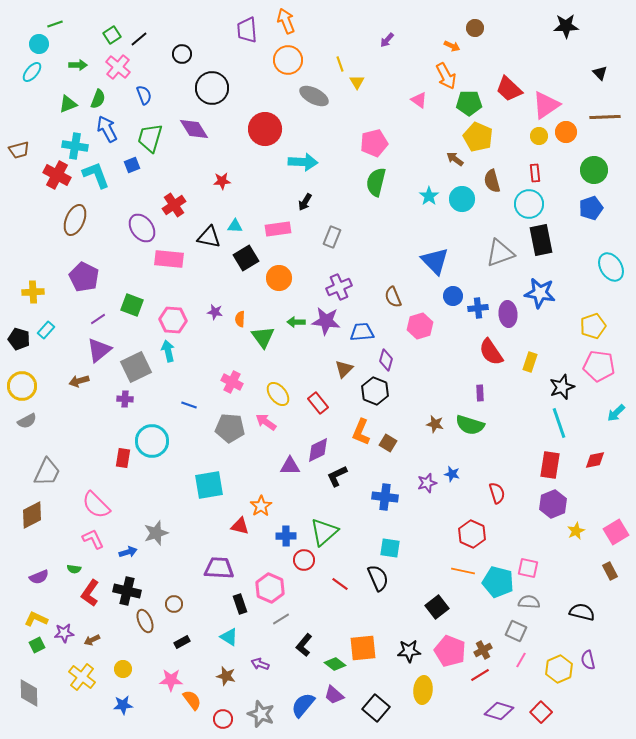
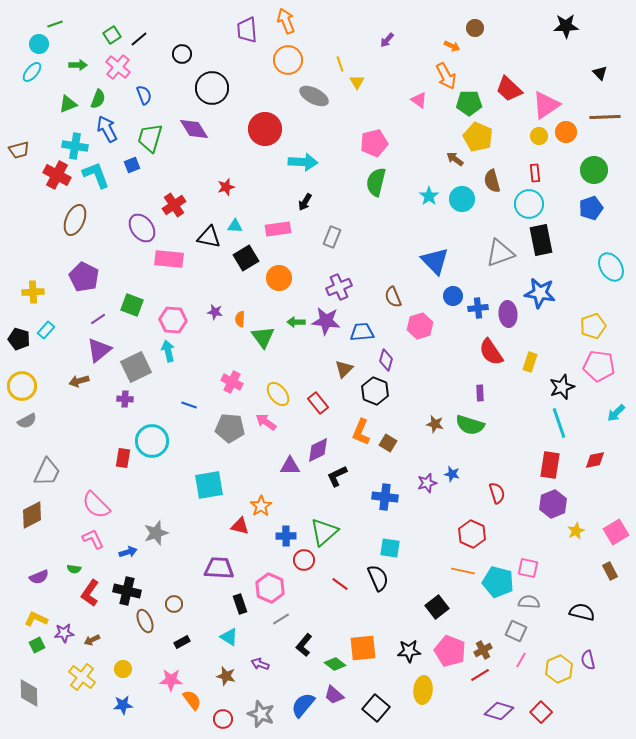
red star at (222, 181): moved 4 px right, 6 px down; rotated 12 degrees counterclockwise
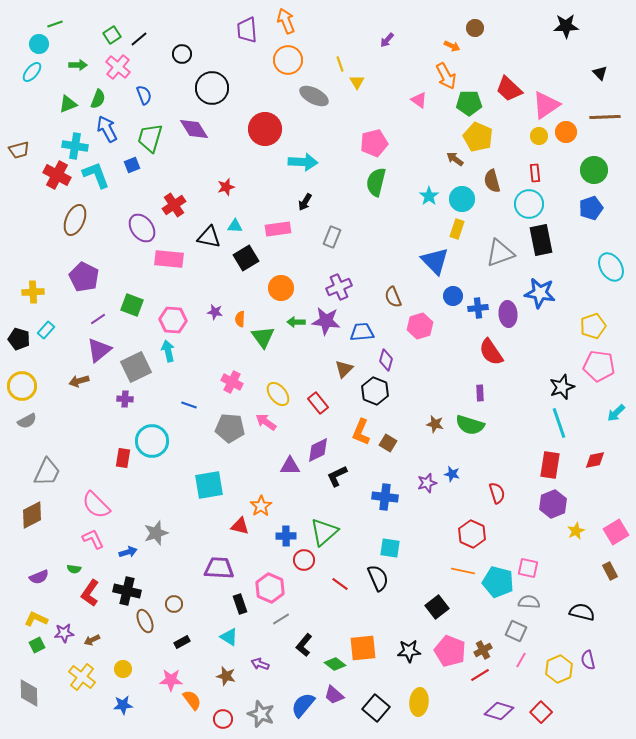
orange circle at (279, 278): moved 2 px right, 10 px down
yellow rectangle at (530, 362): moved 73 px left, 133 px up
yellow ellipse at (423, 690): moved 4 px left, 12 px down
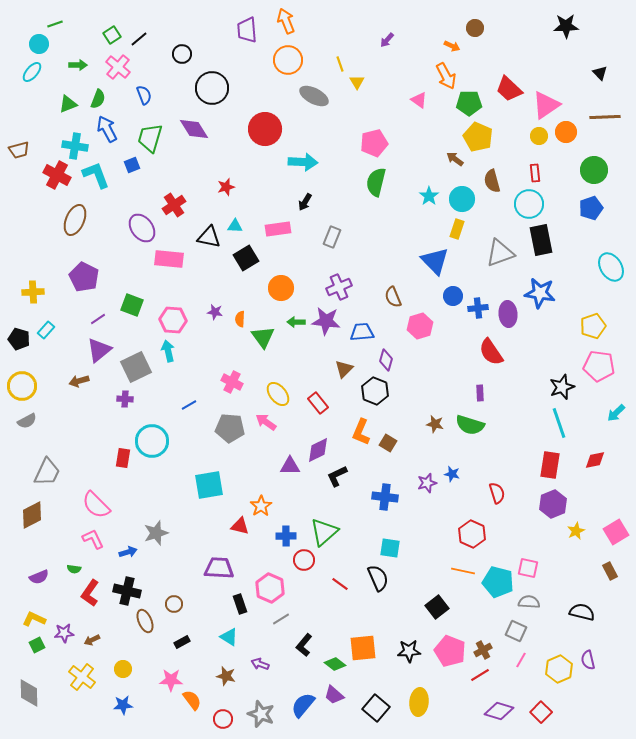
blue line at (189, 405): rotated 49 degrees counterclockwise
yellow L-shape at (36, 619): moved 2 px left
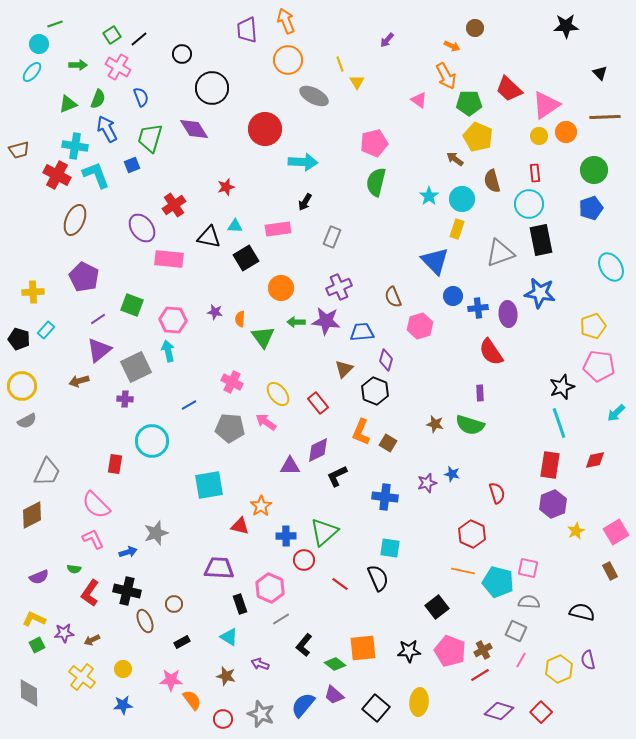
pink cross at (118, 67): rotated 10 degrees counterclockwise
blue semicircle at (144, 95): moved 3 px left, 2 px down
red rectangle at (123, 458): moved 8 px left, 6 px down
